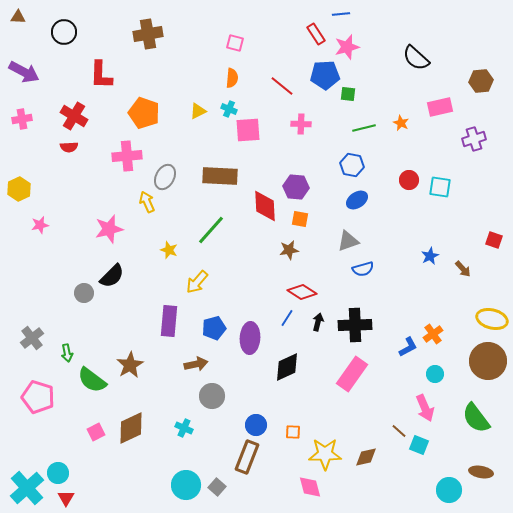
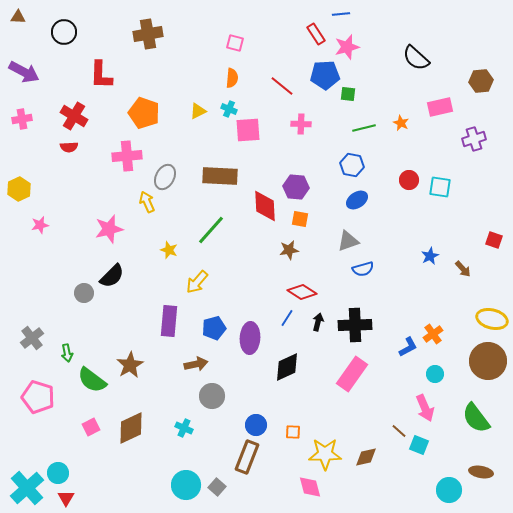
pink square at (96, 432): moved 5 px left, 5 px up
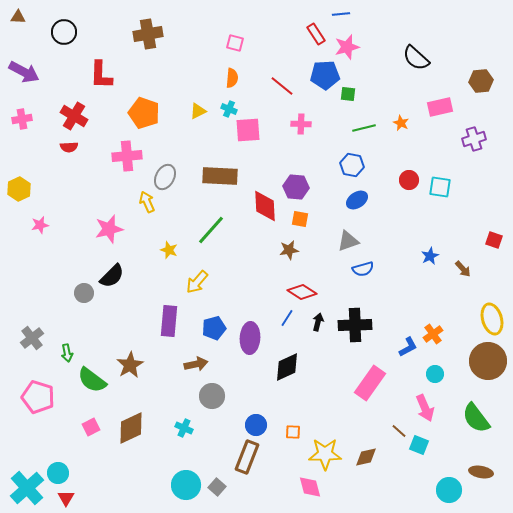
yellow ellipse at (492, 319): rotated 60 degrees clockwise
pink rectangle at (352, 374): moved 18 px right, 9 px down
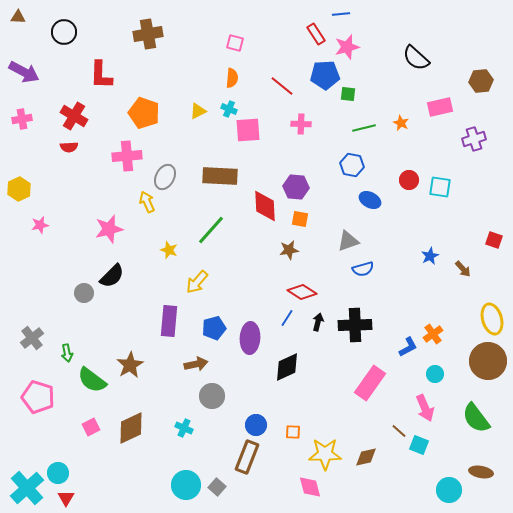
blue ellipse at (357, 200): moved 13 px right; rotated 60 degrees clockwise
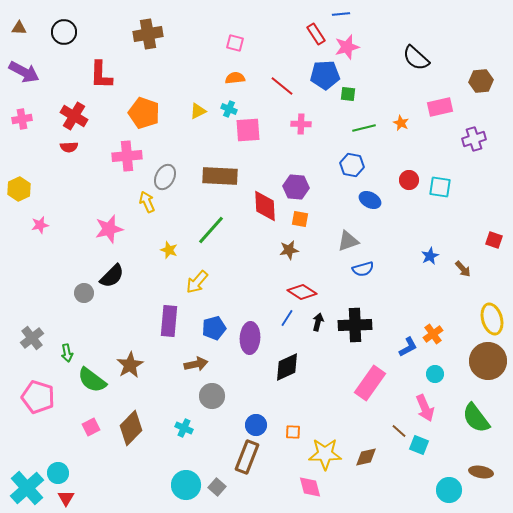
brown triangle at (18, 17): moved 1 px right, 11 px down
orange semicircle at (232, 78): moved 3 px right; rotated 102 degrees counterclockwise
brown diamond at (131, 428): rotated 20 degrees counterclockwise
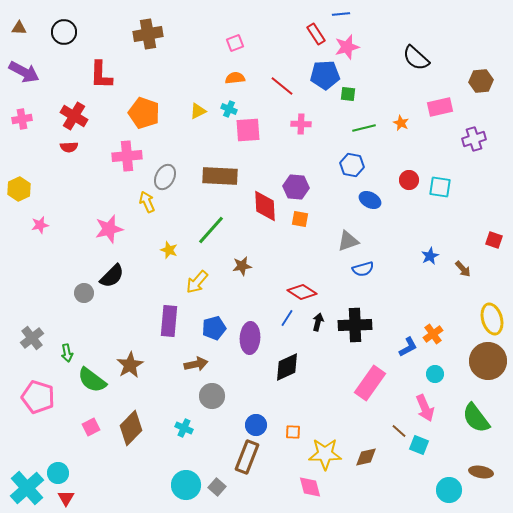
pink square at (235, 43): rotated 36 degrees counterclockwise
brown star at (289, 250): moved 47 px left, 16 px down
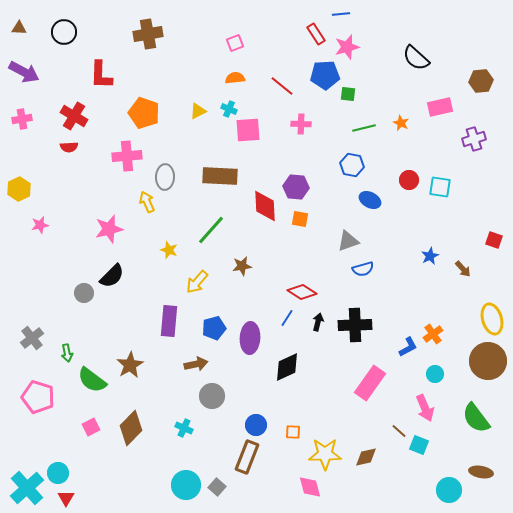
gray ellipse at (165, 177): rotated 25 degrees counterclockwise
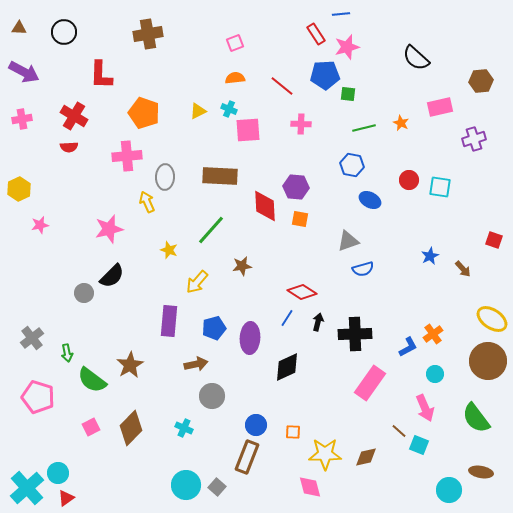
yellow ellipse at (492, 319): rotated 40 degrees counterclockwise
black cross at (355, 325): moved 9 px down
red triangle at (66, 498): rotated 24 degrees clockwise
